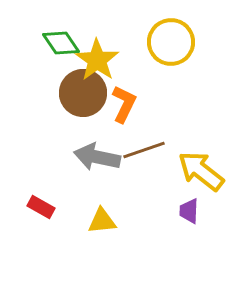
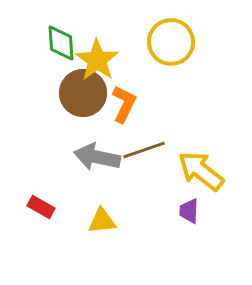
green diamond: rotated 30 degrees clockwise
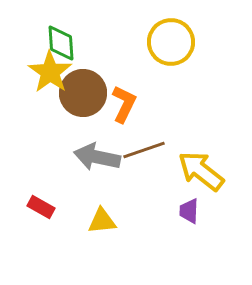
yellow star: moved 47 px left, 12 px down
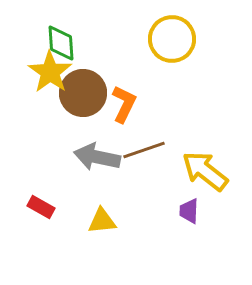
yellow circle: moved 1 px right, 3 px up
yellow arrow: moved 4 px right
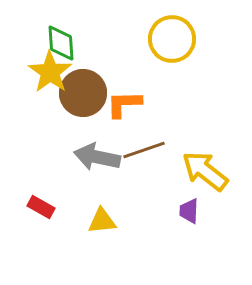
orange L-shape: rotated 117 degrees counterclockwise
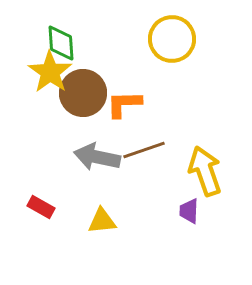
yellow arrow: rotated 33 degrees clockwise
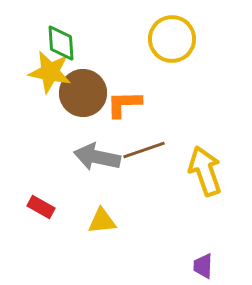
yellow star: rotated 24 degrees counterclockwise
purple trapezoid: moved 14 px right, 55 px down
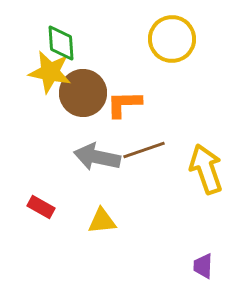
yellow arrow: moved 1 px right, 2 px up
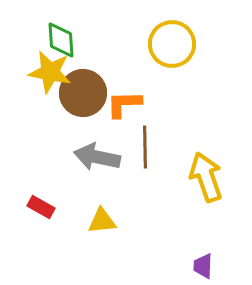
yellow circle: moved 5 px down
green diamond: moved 3 px up
brown line: moved 1 px right, 3 px up; rotated 72 degrees counterclockwise
yellow arrow: moved 8 px down
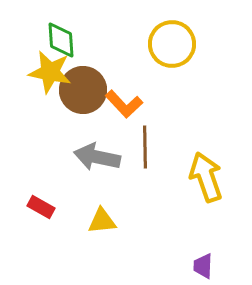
brown circle: moved 3 px up
orange L-shape: rotated 132 degrees counterclockwise
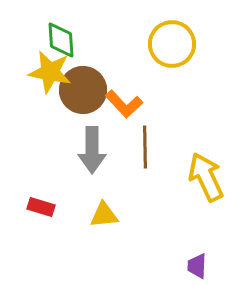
gray arrow: moved 5 px left, 7 px up; rotated 102 degrees counterclockwise
yellow arrow: rotated 6 degrees counterclockwise
red rectangle: rotated 12 degrees counterclockwise
yellow triangle: moved 2 px right, 6 px up
purple trapezoid: moved 6 px left
